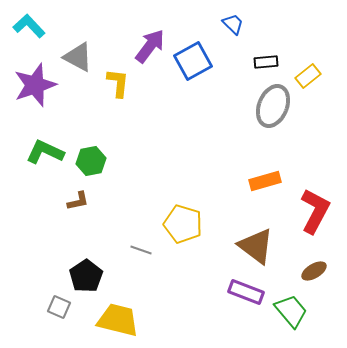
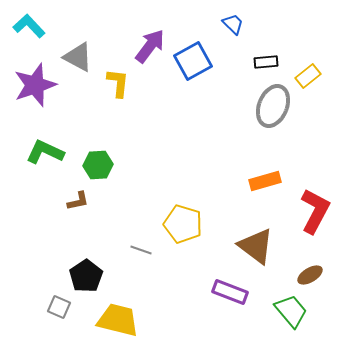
green hexagon: moved 7 px right, 4 px down; rotated 8 degrees clockwise
brown ellipse: moved 4 px left, 4 px down
purple rectangle: moved 16 px left
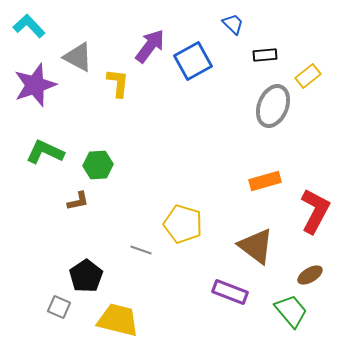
black rectangle: moved 1 px left, 7 px up
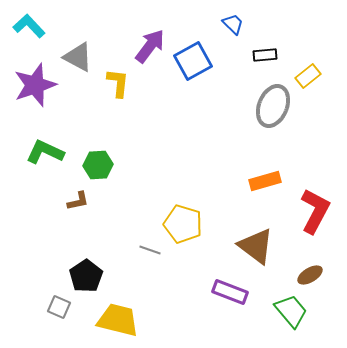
gray line: moved 9 px right
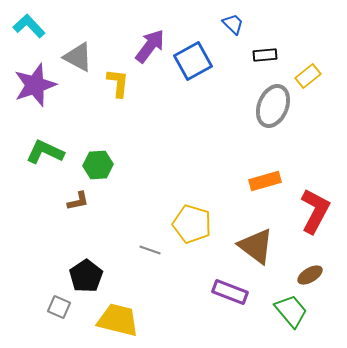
yellow pentagon: moved 9 px right
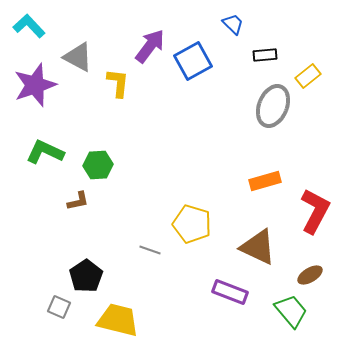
brown triangle: moved 2 px right, 1 px down; rotated 12 degrees counterclockwise
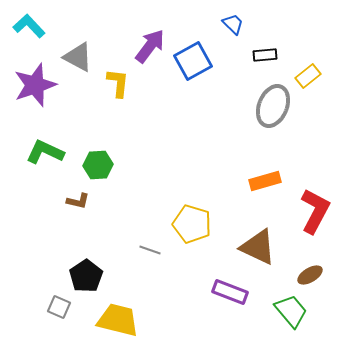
brown L-shape: rotated 25 degrees clockwise
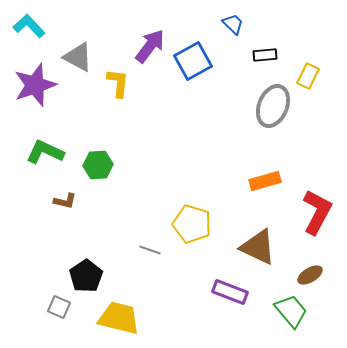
yellow rectangle: rotated 25 degrees counterclockwise
brown L-shape: moved 13 px left
red L-shape: moved 2 px right, 1 px down
yellow trapezoid: moved 1 px right, 2 px up
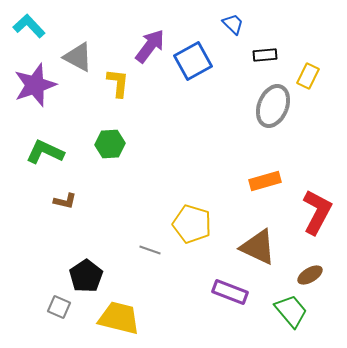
green hexagon: moved 12 px right, 21 px up
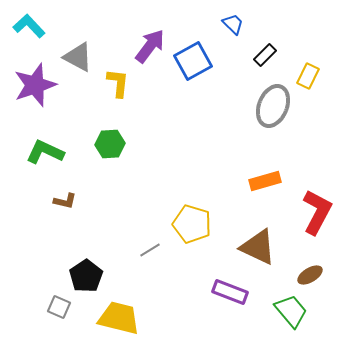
black rectangle: rotated 40 degrees counterclockwise
gray line: rotated 50 degrees counterclockwise
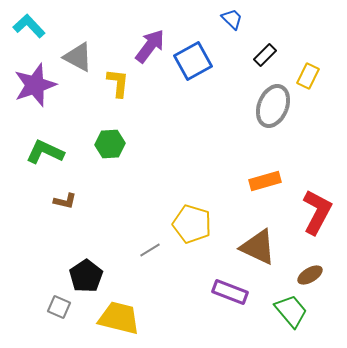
blue trapezoid: moved 1 px left, 5 px up
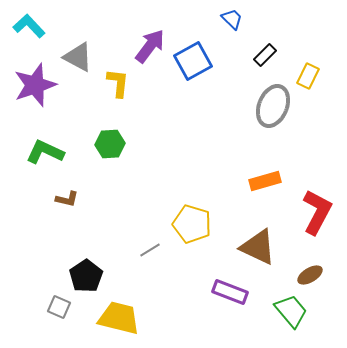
brown L-shape: moved 2 px right, 2 px up
